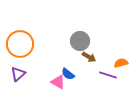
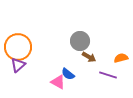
orange circle: moved 2 px left, 3 px down
orange semicircle: moved 5 px up
purple triangle: moved 9 px up
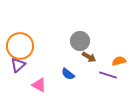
orange circle: moved 2 px right, 1 px up
orange semicircle: moved 2 px left, 3 px down
pink triangle: moved 19 px left, 3 px down
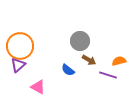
brown arrow: moved 3 px down
blue semicircle: moved 4 px up
pink triangle: moved 1 px left, 2 px down
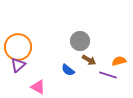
orange circle: moved 2 px left, 1 px down
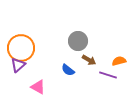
gray circle: moved 2 px left
orange circle: moved 3 px right, 1 px down
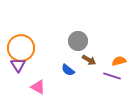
purple triangle: rotated 21 degrees counterclockwise
purple line: moved 4 px right, 1 px down
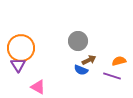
brown arrow: rotated 56 degrees counterclockwise
blue semicircle: moved 13 px right; rotated 16 degrees counterclockwise
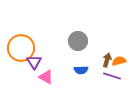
brown arrow: moved 18 px right; rotated 48 degrees counterclockwise
purple triangle: moved 16 px right, 3 px up
blue semicircle: rotated 24 degrees counterclockwise
pink triangle: moved 8 px right, 10 px up
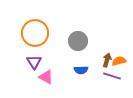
orange circle: moved 14 px right, 15 px up
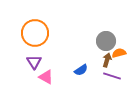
gray circle: moved 28 px right
orange semicircle: moved 8 px up
blue semicircle: rotated 32 degrees counterclockwise
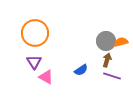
orange semicircle: moved 2 px right, 11 px up
